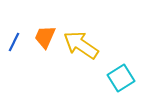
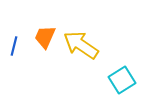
blue line: moved 4 px down; rotated 12 degrees counterclockwise
cyan square: moved 1 px right, 2 px down
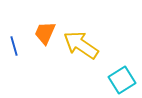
orange trapezoid: moved 4 px up
blue line: rotated 30 degrees counterclockwise
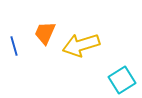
yellow arrow: rotated 51 degrees counterclockwise
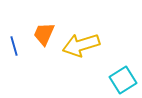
orange trapezoid: moved 1 px left, 1 px down
cyan square: moved 1 px right
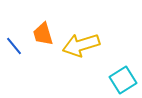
orange trapezoid: moved 1 px left; rotated 40 degrees counterclockwise
blue line: rotated 24 degrees counterclockwise
